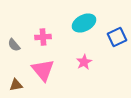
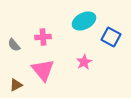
cyan ellipse: moved 2 px up
blue square: moved 6 px left; rotated 36 degrees counterclockwise
brown triangle: rotated 16 degrees counterclockwise
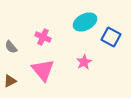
cyan ellipse: moved 1 px right, 1 px down
pink cross: rotated 28 degrees clockwise
gray semicircle: moved 3 px left, 2 px down
brown triangle: moved 6 px left, 4 px up
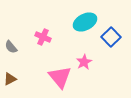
blue square: rotated 18 degrees clockwise
pink triangle: moved 17 px right, 7 px down
brown triangle: moved 2 px up
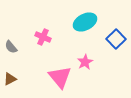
blue square: moved 5 px right, 2 px down
pink star: moved 1 px right
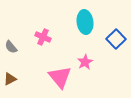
cyan ellipse: rotated 70 degrees counterclockwise
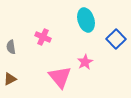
cyan ellipse: moved 1 px right, 2 px up; rotated 10 degrees counterclockwise
gray semicircle: rotated 32 degrees clockwise
